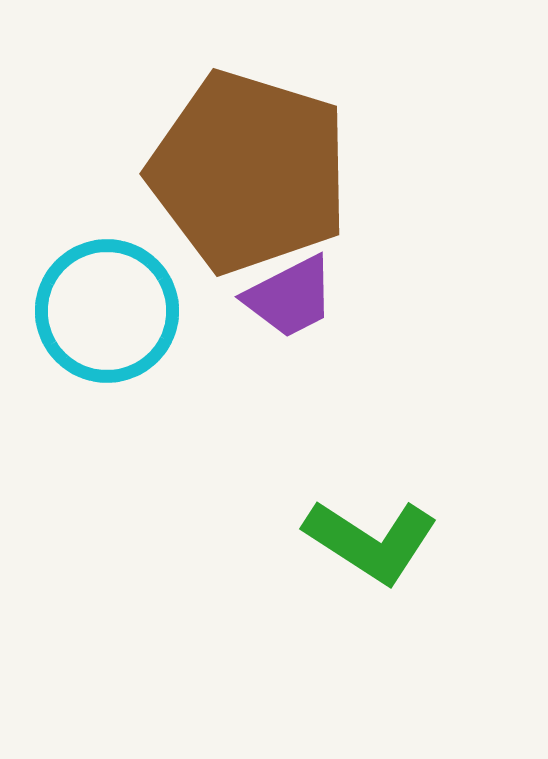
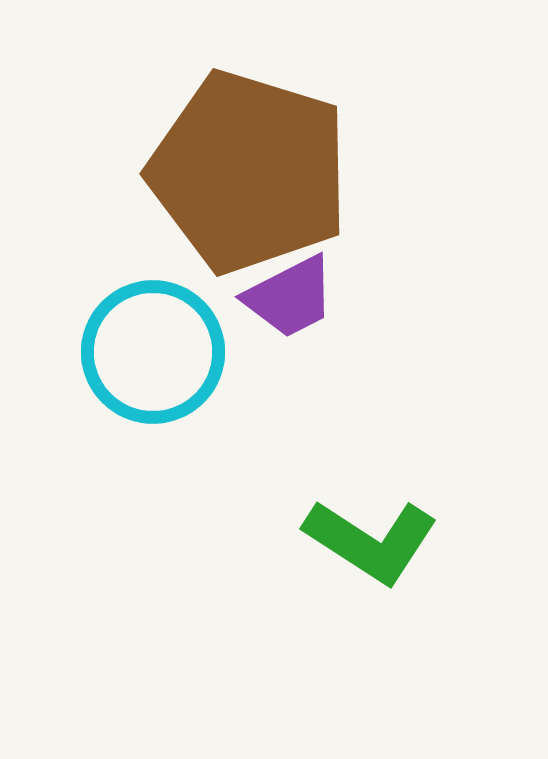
cyan circle: moved 46 px right, 41 px down
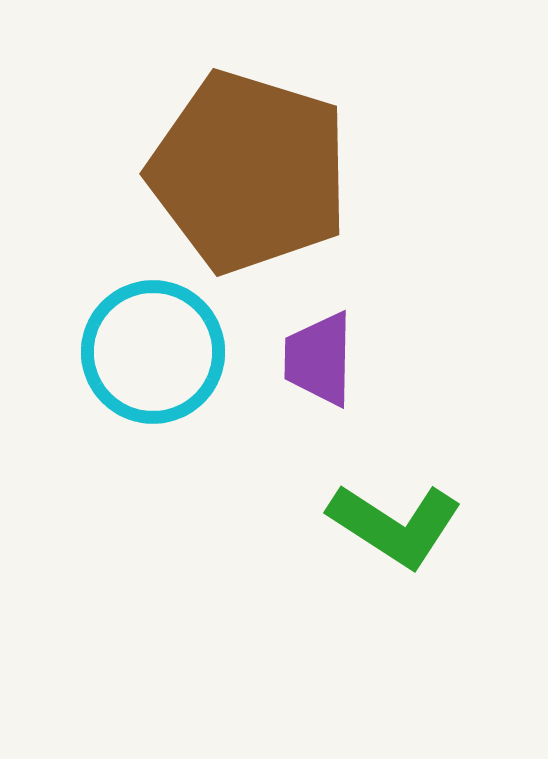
purple trapezoid: moved 29 px right, 62 px down; rotated 118 degrees clockwise
green L-shape: moved 24 px right, 16 px up
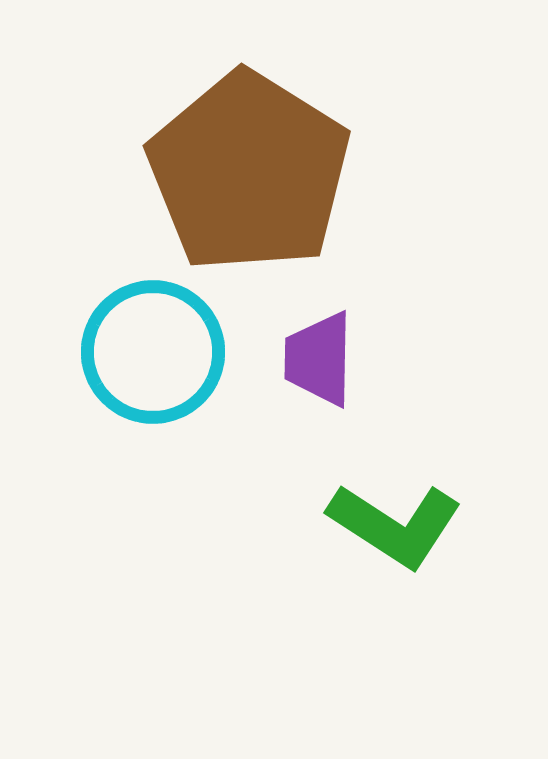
brown pentagon: rotated 15 degrees clockwise
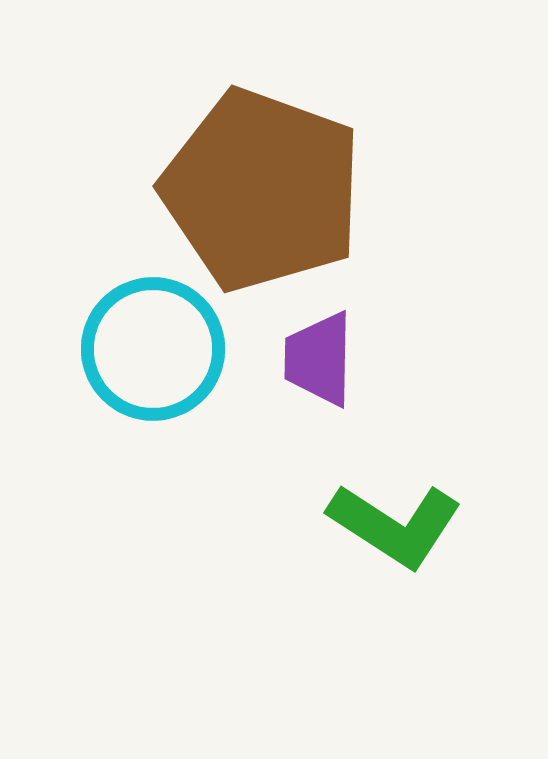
brown pentagon: moved 13 px right, 18 px down; rotated 12 degrees counterclockwise
cyan circle: moved 3 px up
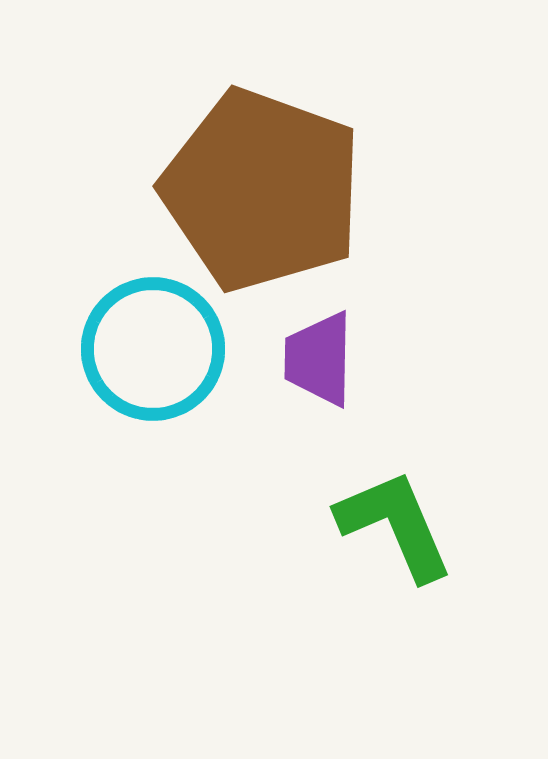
green L-shape: rotated 146 degrees counterclockwise
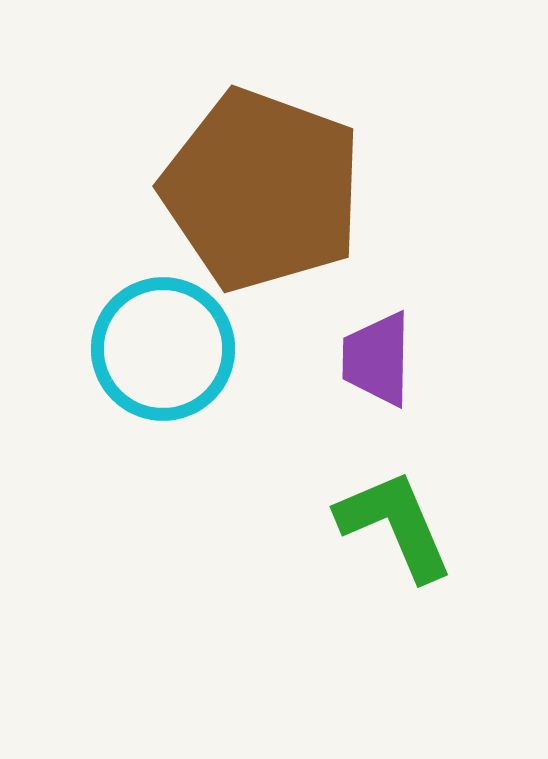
cyan circle: moved 10 px right
purple trapezoid: moved 58 px right
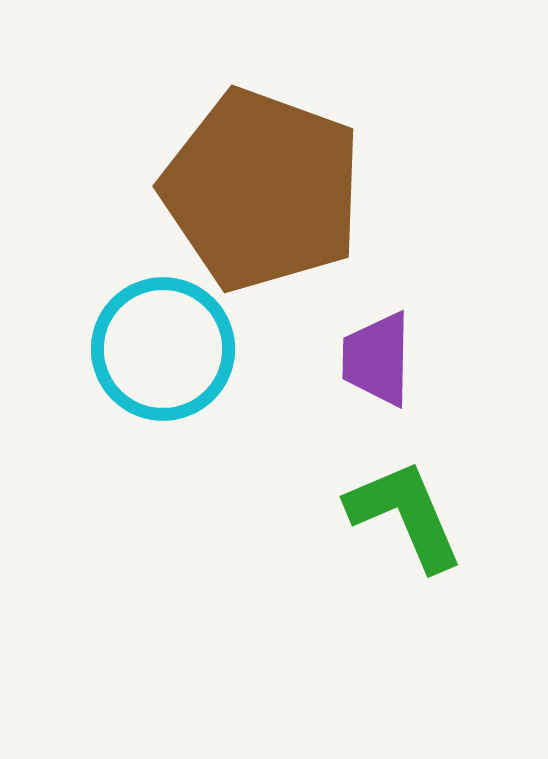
green L-shape: moved 10 px right, 10 px up
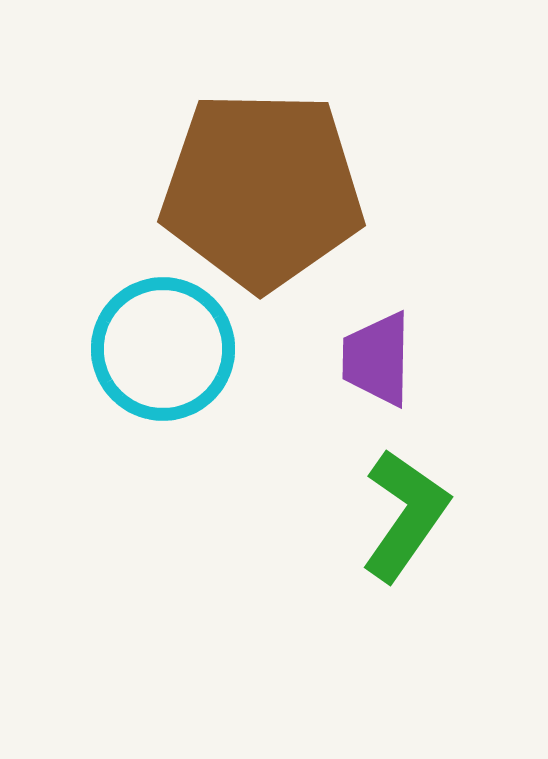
brown pentagon: rotated 19 degrees counterclockwise
green L-shape: rotated 58 degrees clockwise
